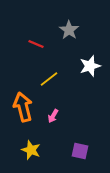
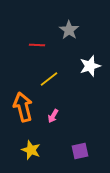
red line: moved 1 px right, 1 px down; rotated 21 degrees counterclockwise
purple square: rotated 24 degrees counterclockwise
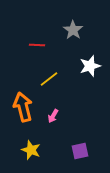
gray star: moved 4 px right
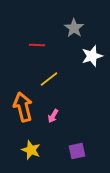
gray star: moved 1 px right, 2 px up
white star: moved 2 px right, 10 px up
purple square: moved 3 px left
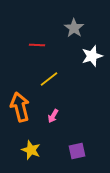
orange arrow: moved 3 px left
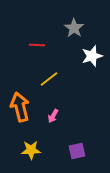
yellow star: rotated 24 degrees counterclockwise
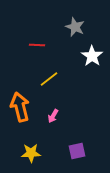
gray star: moved 1 px right, 1 px up; rotated 12 degrees counterclockwise
white star: rotated 20 degrees counterclockwise
yellow star: moved 3 px down
